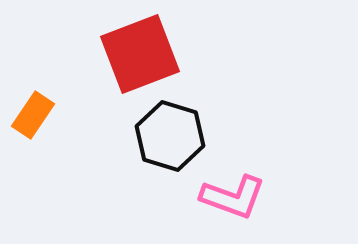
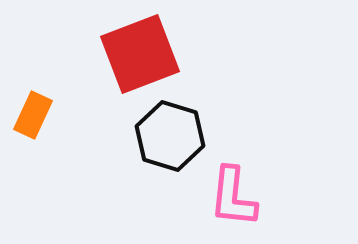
orange rectangle: rotated 9 degrees counterclockwise
pink L-shape: rotated 76 degrees clockwise
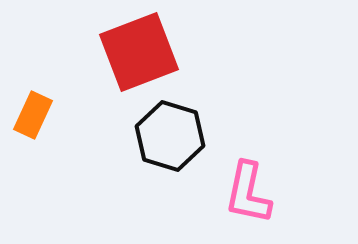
red square: moved 1 px left, 2 px up
pink L-shape: moved 15 px right, 4 px up; rotated 6 degrees clockwise
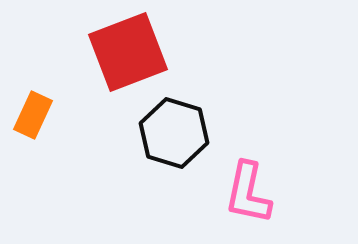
red square: moved 11 px left
black hexagon: moved 4 px right, 3 px up
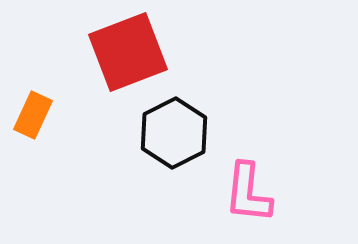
black hexagon: rotated 16 degrees clockwise
pink L-shape: rotated 6 degrees counterclockwise
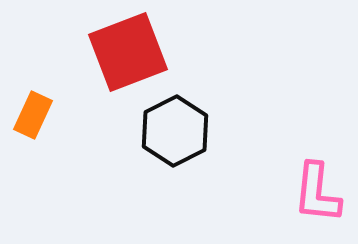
black hexagon: moved 1 px right, 2 px up
pink L-shape: moved 69 px right
